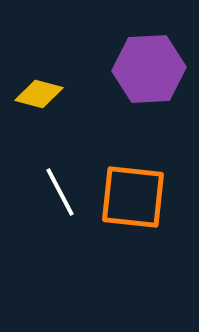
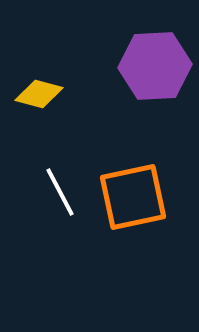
purple hexagon: moved 6 px right, 3 px up
orange square: rotated 18 degrees counterclockwise
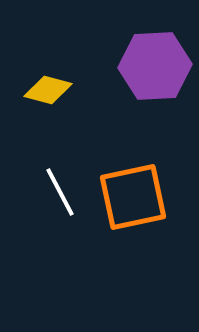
yellow diamond: moved 9 px right, 4 px up
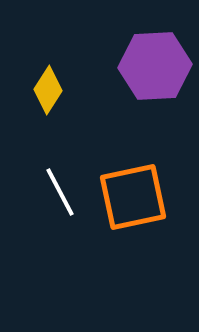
yellow diamond: rotated 72 degrees counterclockwise
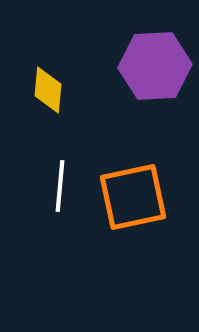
yellow diamond: rotated 27 degrees counterclockwise
white line: moved 6 px up; rotated 33 degrees clockwise
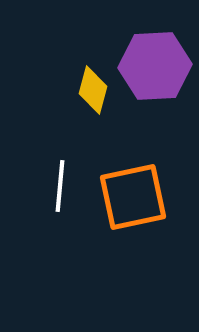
yellow diamond: moved 45 px right; rotated 9 degrees clockwise
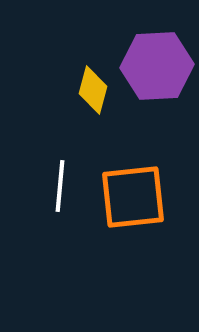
purple hexagon: moved 2 px right
orange square: rotated 6 degrees clockwise
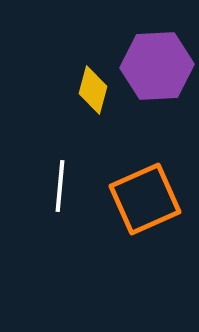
orange square: moved 12 px right, 2 px down; rotated 18 degrees counterclockwise
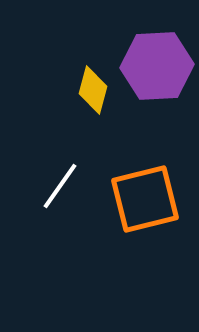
white line: rotated 30 degrees clockwise
orange square: rotated 10 degrees clockwise
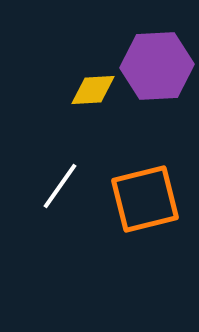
yellow diamond: rotated 72 degrees clockwise
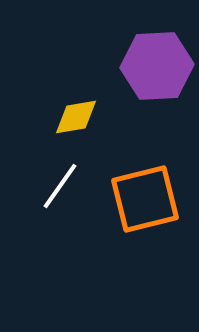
yellow diamond: moved 17 px left, 27 px down; rotated 6 degrees counterclockwise
